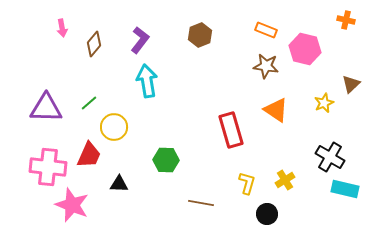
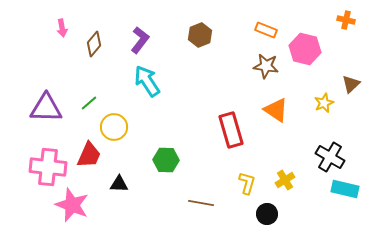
cyan arrow: rotated 24 degrees counterclockwise
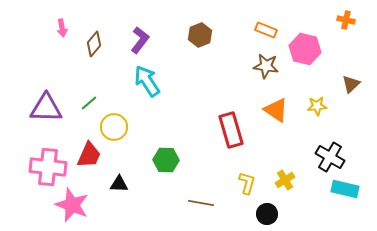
yellow star: moved 7 px left, 3 px down; rotated 18 degrees clockwise
